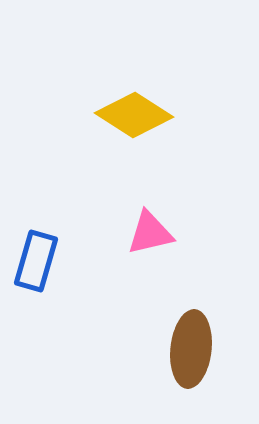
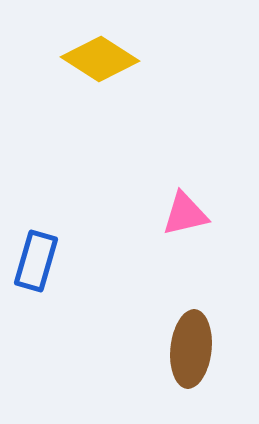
yellow diamond: moved 34 px left, 56 px up
pink triangle: moved 35 px right, 19 px up
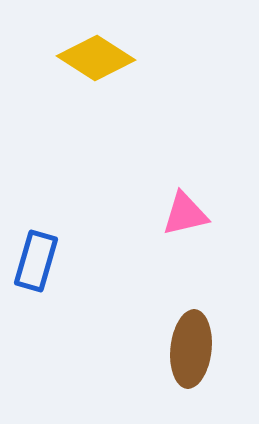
yellow diamond: moved 4 px left, 1 px up
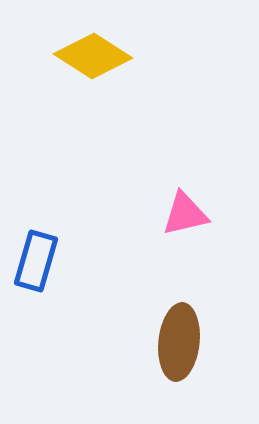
yellow diamond: moved 3 px left, 2 px up
brown ellipse: moved 12 px left, 7 px up
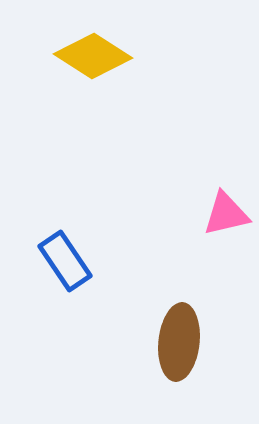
pink triangle: moved 41 px right
blue rectangle: moved 29 px right; rotated 50 degrees counterclockwise
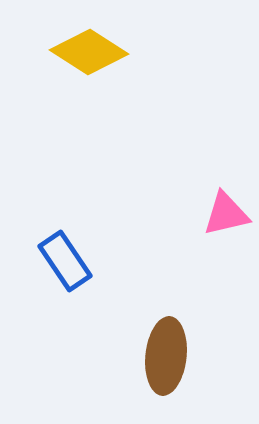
yellow diamond: moved 4 px left, 4 px up
brown ellipse: moved 13 px left, 14 px down
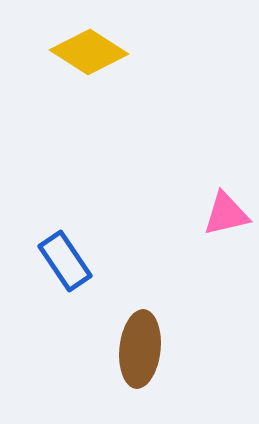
brown ellipse: moved 26 px left, 7 px up
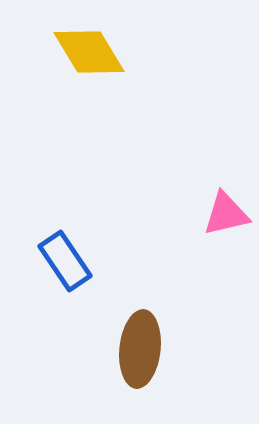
yellow diamond: rotated 26 degrees clockwise
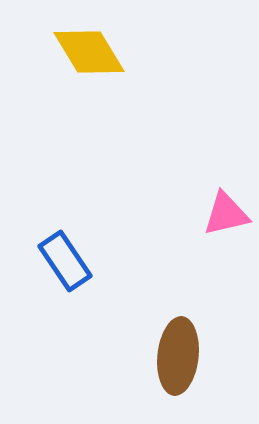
brown ellipse: moved 38 px right, 7 px down
